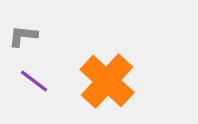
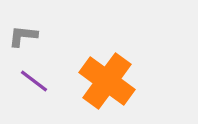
orange cross: rotated 6 degrees counterclockwise
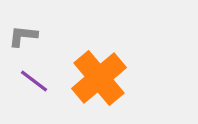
orange cross: moved 8 px left, 3 px up; rotated 14 degrees clockwise
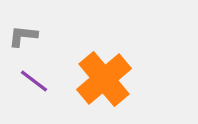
orange cross: moved 5 px right, 1 px down
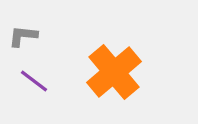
orange cross: moved 10 px right, 7 px up
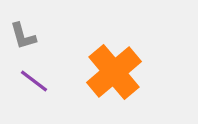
gray L-shape: rotated 112 degrees counterclockwise
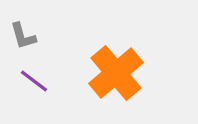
orange cross: moved 2 px right, 1 px down
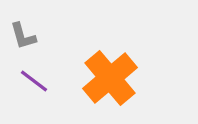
orange cross: moved 6 px left, 5 px down
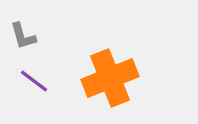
orange cross: rotated 18 degrees clockwise
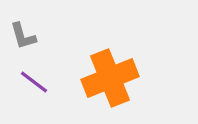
purple line: moved 1 px down
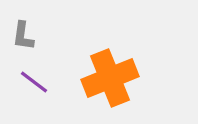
gray L-shape: rotated 24 degrees clockwise
